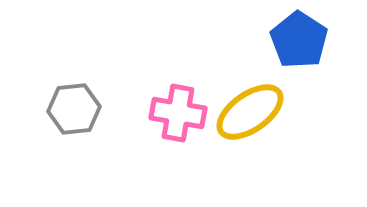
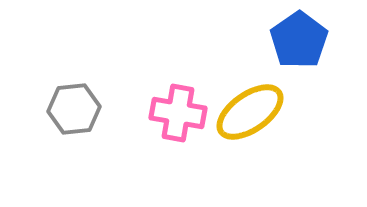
blue pentagon: rotated 4 degrees clockwise
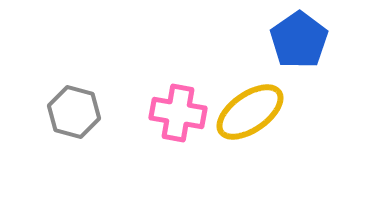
gray hexagon: moved 3 px down; rotated 21 degrees clockwise
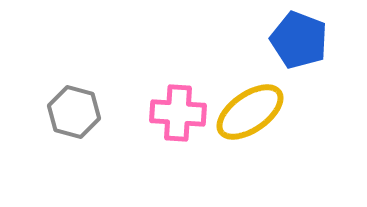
blue pentagon: rotated 16 degrees counterclockwise
pink cross: rotated 6 degrees counterclockwise
